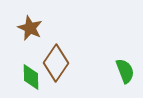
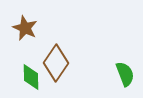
brown star: moved 5 px left
green semicircle: moved 3 px down
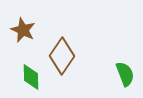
brown star: moved 2 px left, 2 px down
brown diamond: moved 6 px right, 7 px up
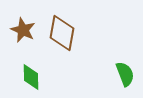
brown diamond: moved 23 px up; rotated 24 degrees counterclockwise
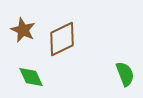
brown diamond: moved 6 px down; rotated 54 degrees clockwise
green diamond: rotated 24 degrees counterclockwise
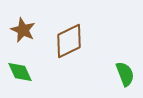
brown diamond: moved 7 px right, 2 px down
green diamond: moved 11 px left, 5 px up
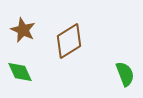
brown diamond: rotated 6 degrees counterclockwise
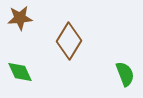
brown star: moved 3 px left, 12 px up; rotated 30 degrees counterclockwise
brown diamond: rotated 27 degrees counterclockwise
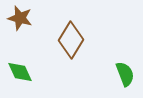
brown star: rotated 20 degrees clockwise
brown diamond: moved 2 px right, 1 px up
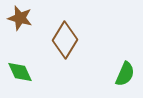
brown diamond: moved 6 px left
green semicircle: rotated 45 degrees clockwise
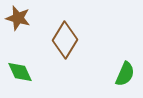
brown star: moved 2 px left
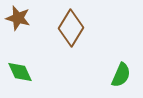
brown diamond: moved 6 px right, 12 px up
green semicircle: moved 4 px left, 1 px down
